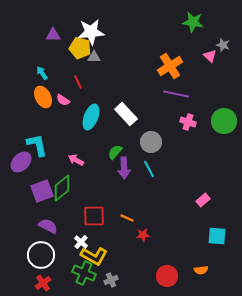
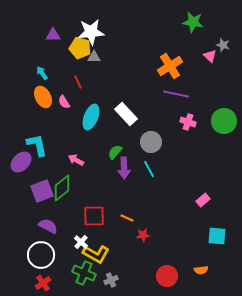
pink semicircle: moved 1 px right, 2 px down; rotated 24 degrees clockwise
yellow L-shape: moved 2 px right, 2 px up
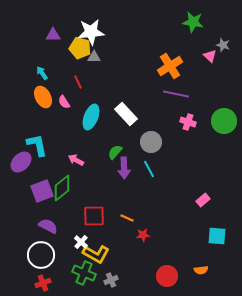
red cross: rotated 14 degrees clockwise
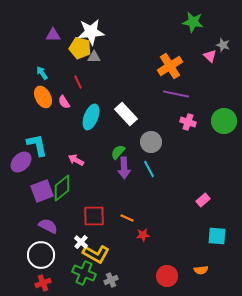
green semicircle: moved 3 px right
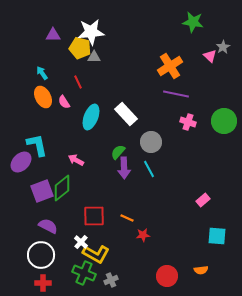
gray star: moved 2 px down; rotated 24 degrees clockwise
red cross: rotated 21 degrees clockwise
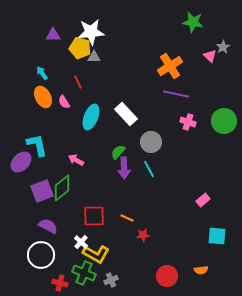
red cross: moved 17 px right; rotated 14 degrees clockwise
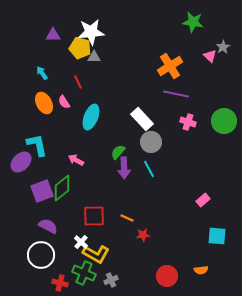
orange ellipse: moved 1 px right, 6 px down
white rectangle: moved 16 px right, 5 px down
